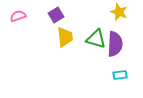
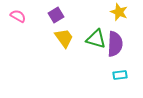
pink semicircle: rotated 49 degrees clockwise
yellow trapezoid: moved 1 px left, 1 px down; rotated 30 degrees counterclockwise
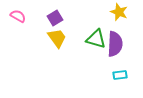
purple square: moved 1 px left, 3 px down
yellow trapezoid: moved 7 px left
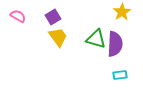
yellow star: moved 3 px right; rotated 18 degrees clockwise
purple square: moved 2 px left, 1 px up
yellow trapezoid: moved 1 px right, 1 px up
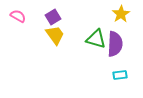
yellow star: moved 1 px left, 2 px down
yellow trapezoid: moved 3 px left, 2 px up
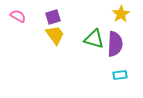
purple square: rotated 14 degrees clockwise
green triangle: moved 2 px left
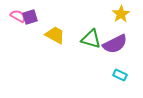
purple square: moved 23 px left
yellow trapezoid: rotated 25 degrees counterclockwise
green triangle: moved 3 px left
purple semicircle: rotated 60 degrees clockwise
cyan rectangle: rotated 32 degrees clockwise
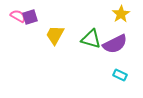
yellow trapezoid: rotated 90 degrees counterclockwise
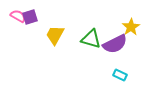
yellow star: moved 10 px right, 13 px down
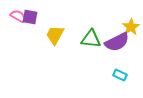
purple square: rotated 28 degrees clockwise
green triangle: rotated 10 degrees counterclockwise
purple semicircle: moved 2 px right, 2 px up
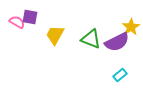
pink semicircle: moved 1 px left, 6 px down
green triangle: rotated 15 degrees clockwise
cyan rectangle: rotated 64 degrees counterclockwise
